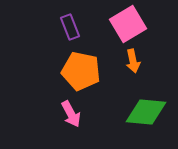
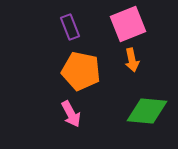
pink square: rotated 9 degrees clockwise
orange arrow: moved 1 px left, 1 px up
green diamond: moved 1 px right, 1 px up
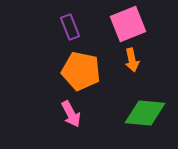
green diamond: moved 2 px left, 2 px down
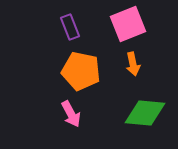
orange arrow: moved 1 px right, 4 px down
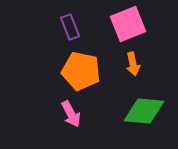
green diamond: moved 1 px left, 2 px up
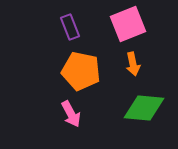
green diamond: moved 3 px up
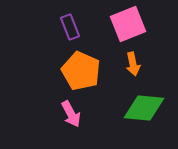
orange pentagon: rotated 12 degrees clockwise
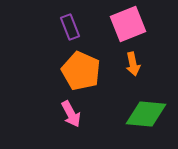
green diamond: moved 2 px right, 6 px down
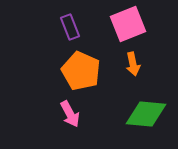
pink arrow: moved 1 px left
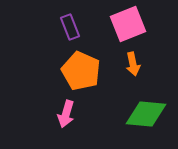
pink arrow: moved 4 px left; rotated 44 degrees clockwise
